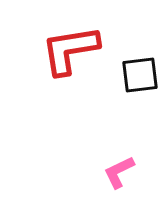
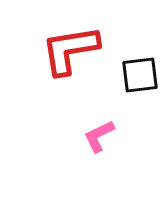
pink L-shape: moved 20 px left, 36 px up
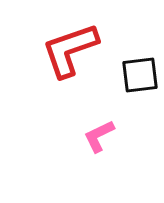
red L-shape: rotated 10 degrees counterclockwise
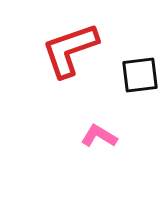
pink L-shape: rotated 57 degrees clockwise
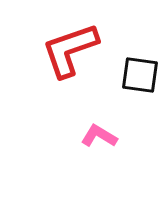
black square: rotated 15 degrees clockwise
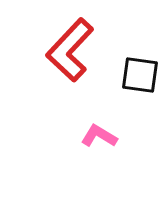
red L-shape: rotated 28 degrees counterclockwise
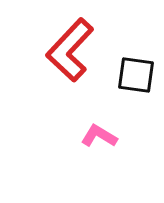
black square: moved 4 px left
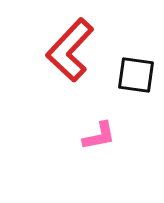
pink L-shape: rotated 138 degrees clockwise
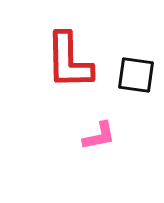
red L-shape: moved 1 px left, 11 px down; rotated 44 degrees counterclockwise
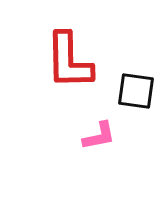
black square: moved 16 px down
